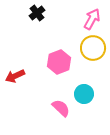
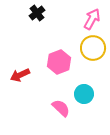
red arrow: moved 5 px right, 1 px up
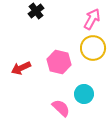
black cross: moved 1 px left, 2 px up
pink hexagon: rotated 25 degrees counterclockwise
red arrow: moved 1 px right, 7 px up
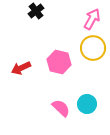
cyan circle: moved 3 px right, 10 px down
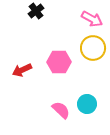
pink arrow: rotated 90 degrees clockwise
pink hexagon: rotated 15 degrees counterclockwise
red arrow: moved 1 px right, 2 px down
pink semicircle: moved 2 px down
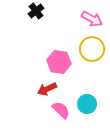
yellow circle: moved 1 px left, 1 px down
pink hexagon: rotated 10 degrees clockwise
red arrow: moved 25 px right, 19 px down
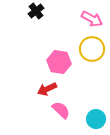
cyan circle: moved 9 px right, 15 px down
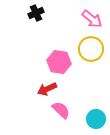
black cross: moved 2 px down; rotated 14 degrees clockwise
pink arrow: rotated 10 degrees clockwise
yellow circle: moved 1 px left
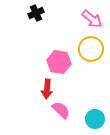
red arrow: rotated 60 degrees counterclockwise
cyan circle: moved 1 px left
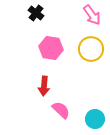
black cross: rotated 28 degrees counterclockwise
pink arrow: moved 4 px up; rotated 15 degrees clockwise
pink hexagon: moved 8 px left, 14 px up
red arrow: moved 3 px left, 3 px up
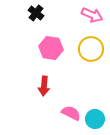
pink arrow: rotated 30 degrees counterclockwise
pink semicircle: moved 10 px right, 3 px down; rotated 18 degrees counterclockwise
